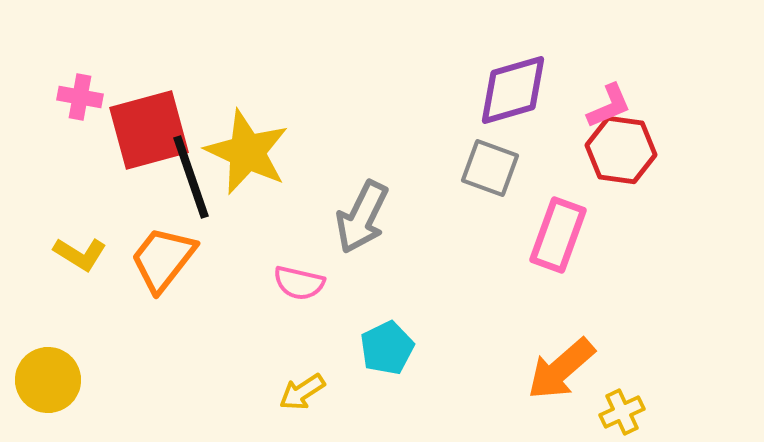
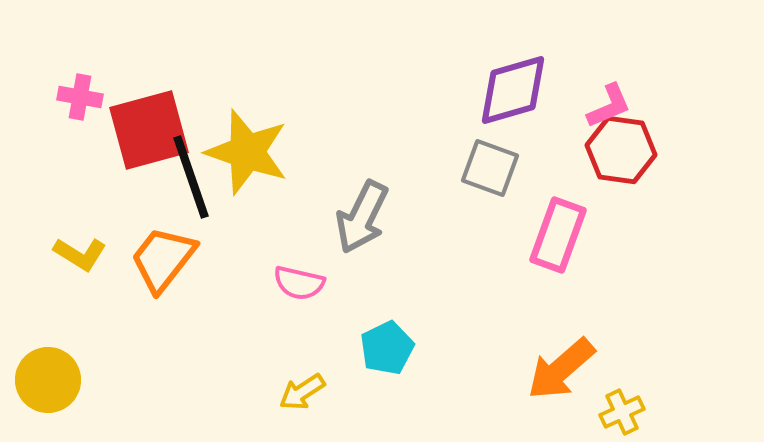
yellow star: rotated 6 degrees counterclockwise
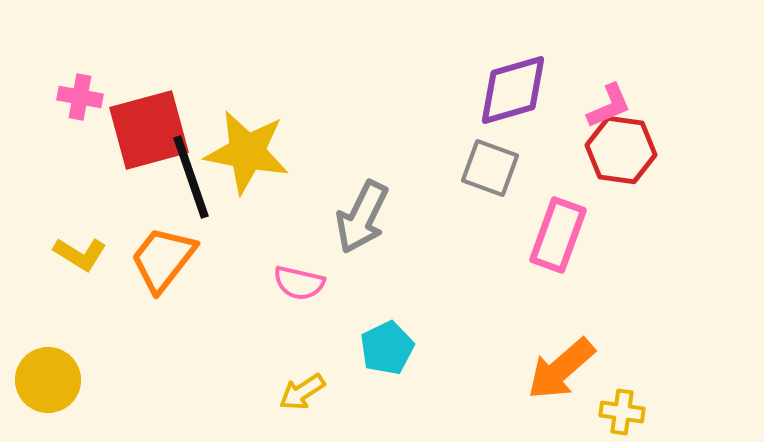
yellow star: rotated 8 degrees counterclockwise
yellow cross: rotated 33 degrees clockwise
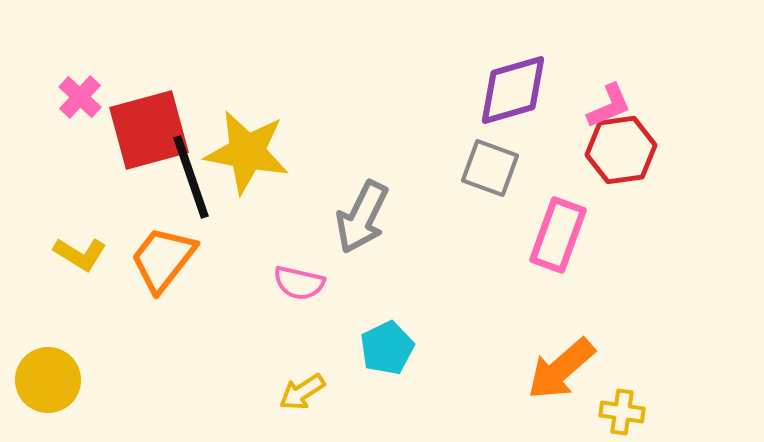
pink cross: rotated 33 degrees clockwise
red hexagon: rotated 16 degrees counterclockwise
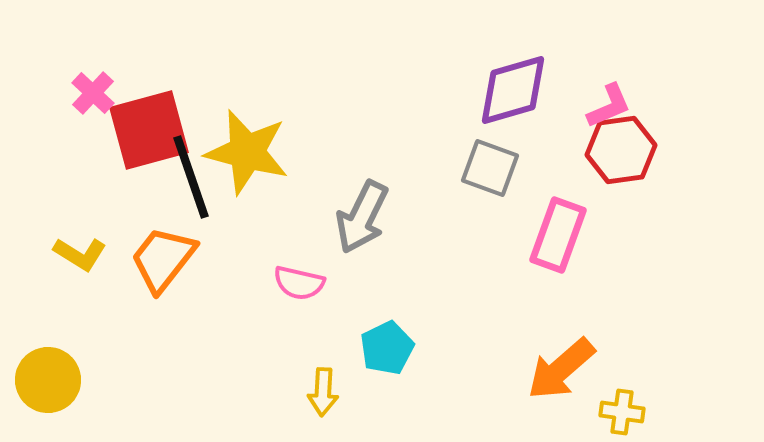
pink cross: moved 13 px right, 4 px up
yellow star: rotated 4 degrees clockwise
yellow arrow: moved 21 px right; rotated 54 degrees counterclockwise
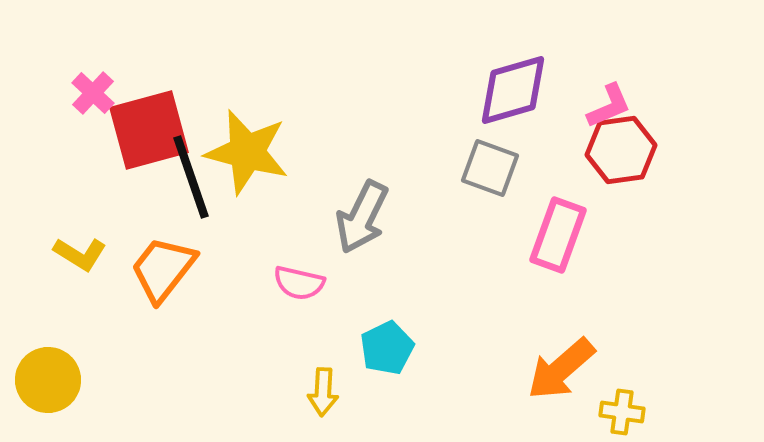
orange trapezoid: moved 10 px down
